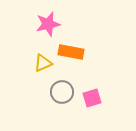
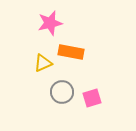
pink star: moved 2 px right, 1 px up
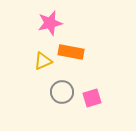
yellow triangle: moved 2 px up
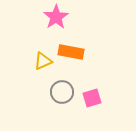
pink star: moved 6 px right, 6 px up; rotated 20 degrees counterclockwise
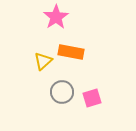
yellow triangle: rotated 18 degrees counterclockwise
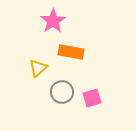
pink star: moved 3 px left, 4 px down
yellow triangle: moved 5 px left, 7 px down
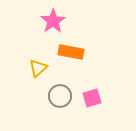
gray circle: moved 2 px left, 4 px down
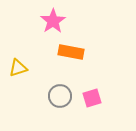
yellow triangle: moved 20 px left; rotated 24 degrees clockwise
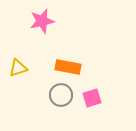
pink star: moved 11 px left; rotated 20 degrees clockwise
orange rectangle: moved 3 px left, 15 px down
gray circle: moved 1 px right, 1 px up
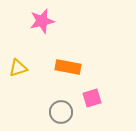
gray circle: moved 17 px down
